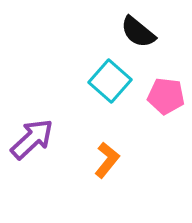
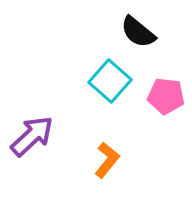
purple arrow: moved 3 px up
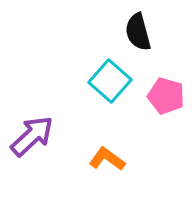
black semicircle: rotated 36 degrees clockwise
pink pentagon: rotated 9 degrees clockwise
orange L-shape: moved 1 px up; rotated 93 degrees counterclockwise
